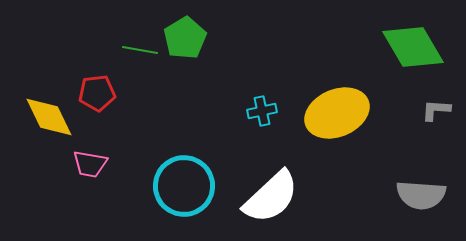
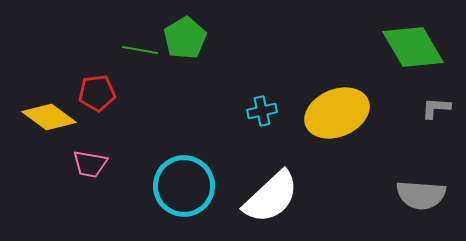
gray L-shape: moved 2 px up
yellow diamond: rotated 28 degrees counterclockwise
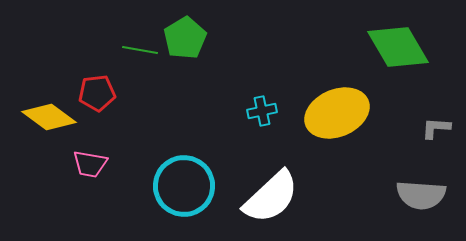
green diamond: moved 15 px left
gray L-shape: moved 20 px down
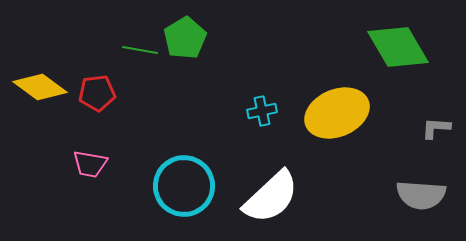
yellow diamond: moved 9 px left, 30 px up
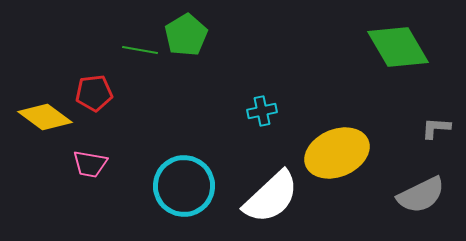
green pentagon: moved 1 px right, 3 px up
yellow diamond: moved 5 px right, 30 px down
red pentagon: moved 3 px left
yellow ellipse: moved 40 px down
gray semicircle: rotated 30 degrees counterclockwise
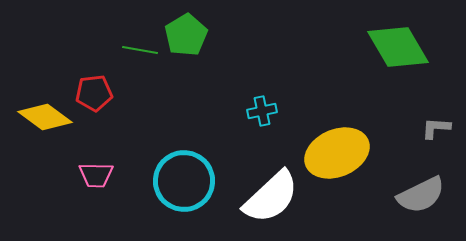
pink trapezoid: moved 6 px right, 11 px down; rotated 9 degrees counterclockwise
cyan circle: moved 5 px up
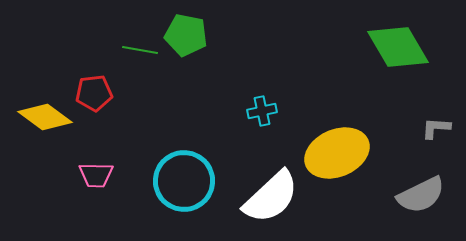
green pentagon: rotated 30 degrees counterclockwise
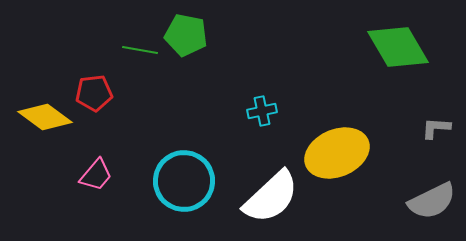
pink trapezoid: rotated 51 degrees counterclockwise
gray semicircle: moved 11 px right, 6 px down
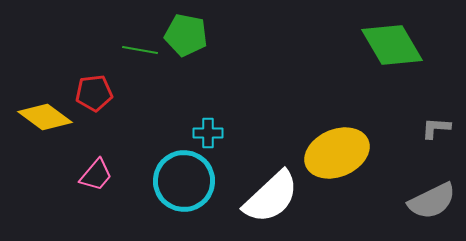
green diamond: moved 6 px left, 2 px up
cyan cross: moved 54 px left, 22 px down; rotated 12 degrees clockwise
